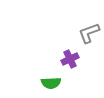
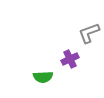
green semicircle: moved 8 px left, 6 px up
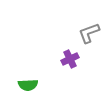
green semicircle: moved 15 px left, 8 px down
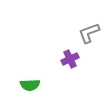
green semicircle: moved 2 px right
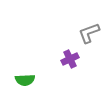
green semicircle: moved 5 px left, 5 px up
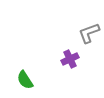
green semicircle: rotated 60 degrees clockwise
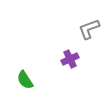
gray L-shape: moved 4 px up
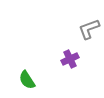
green semicircle: moved 2 px right
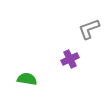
green semicircle: moved 1 px up; rotated 132 degrees clockwise
